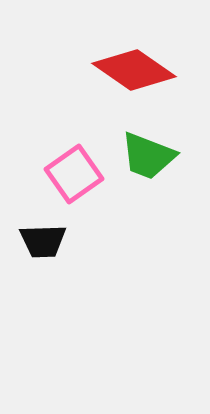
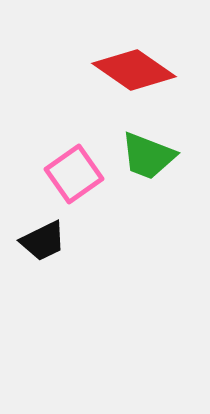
black trapezoid: rotated 24 degrees counterclockwise
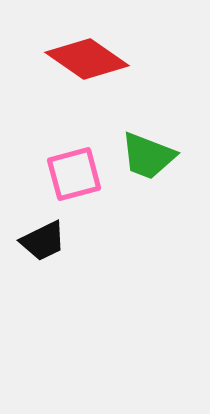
red diamond: moved 47 px left, 11 px up
pink square: rotated 20 degrees clockwise
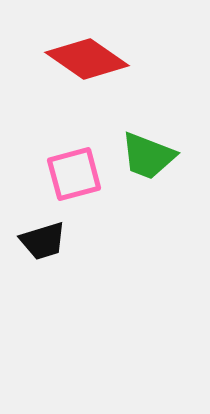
black trapezoid: rotated 9 degrees clockwise
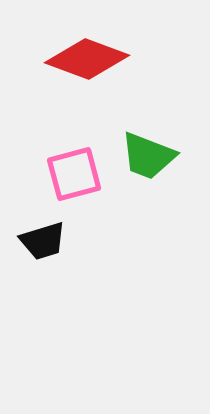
red diamond: rotated 14 degrees counterclockwise
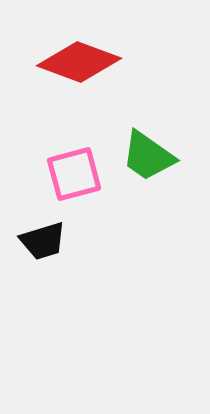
red diamond: moved 8 px left, 3 px down
green trapezoid: rotated 14 degrees clockwise
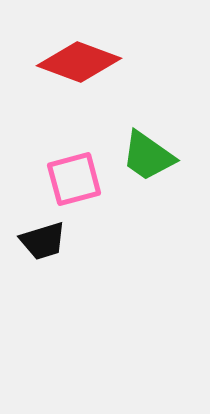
pink square: moved 5 px down
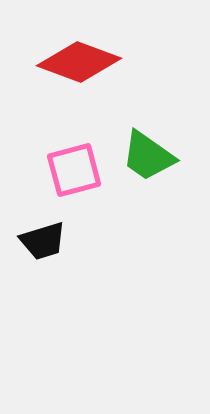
pink square: moved 9 px up
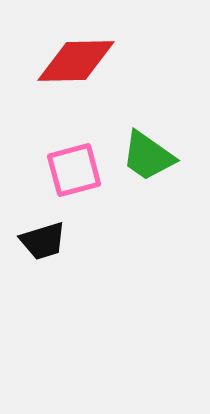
red diamond: moved 3 px left, 1 px up; rotated 22 degrees counterclockwise
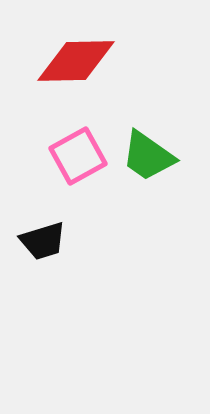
pink square: moved 4 px right, 14 px up; rotated 14 degrees counterclockwise
